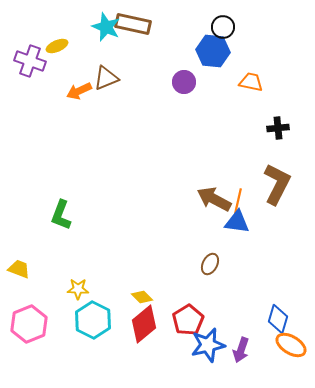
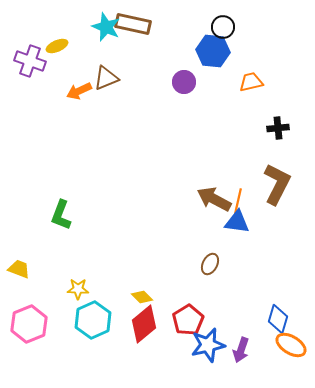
orange trapezoid: rotated 25 degrees counterclockwise
cyan hexagon: rotated 9 degrees clockwise
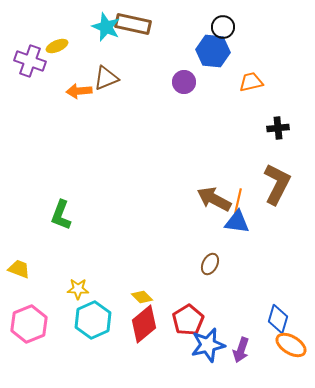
orange arrow: rotated 20 degrees clockwise
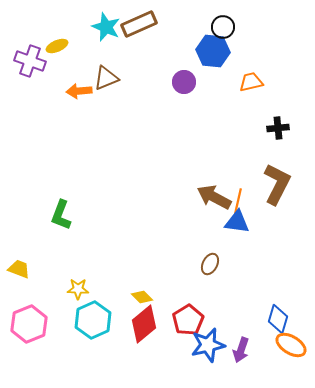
brown rectangle: moved 6 px right; rotated 36 degrees counterclockwise
brown arrow: moved 2 px up
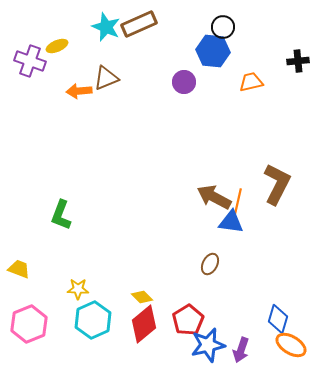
black cross: moved 20 px right, 67 px up
blue triangle: moved 6 px left
